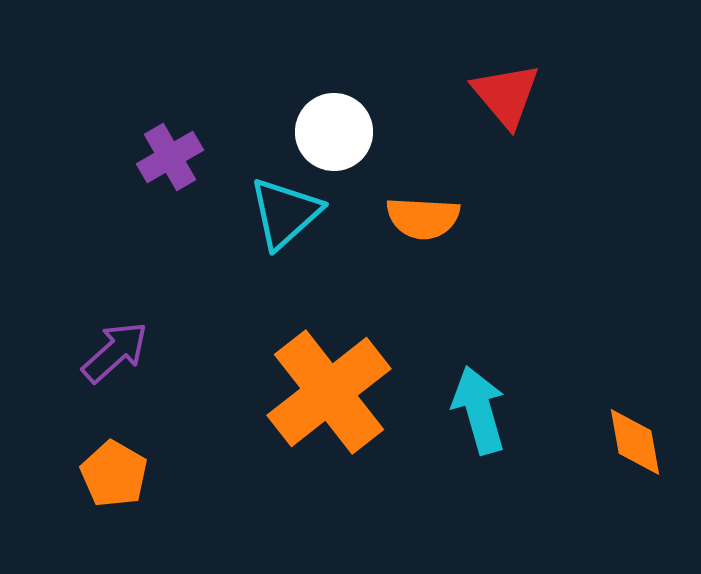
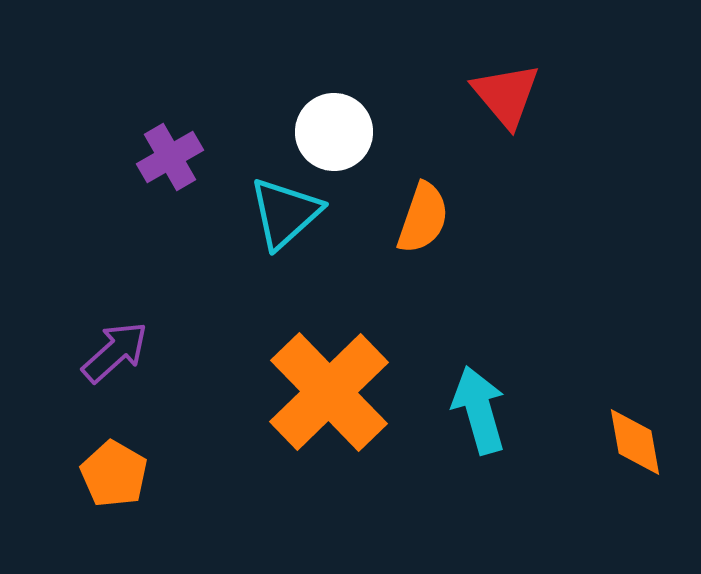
orange semicircle: rotated 74 degrees counterclockwise
orange cross: rotated 6 degrees counterclockwise
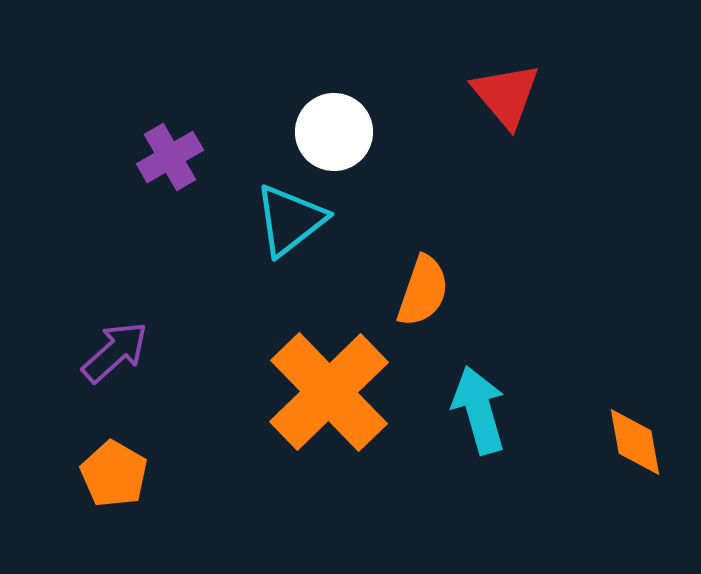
cyan triangle: moved 5 px right, 7 px down; rotated 4 degrees clockwise
orange semicircle: moved 73 px down
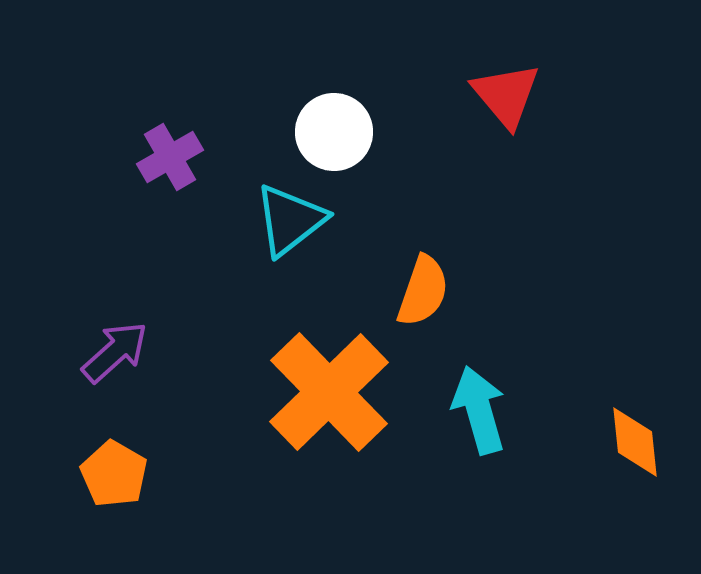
orange diamond: rotated 4 degrees clockwise
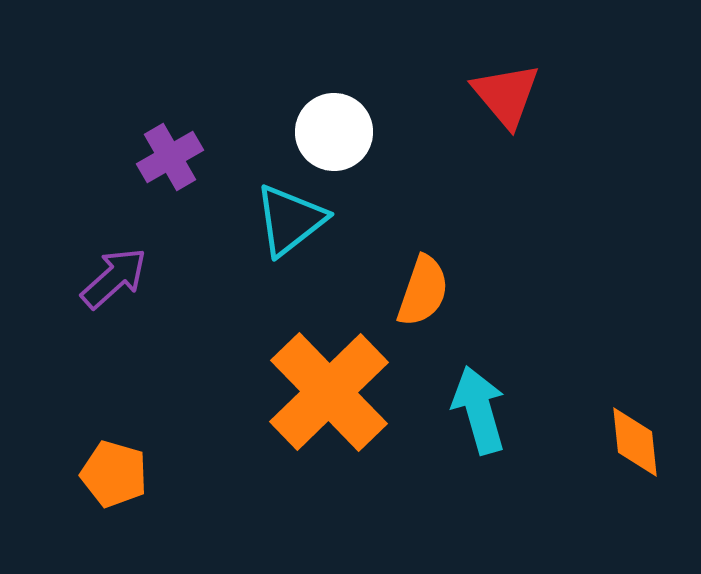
purple arrow: moved 1 px left, 74 px up
orange pentagon: rotated 14 degrees counterclockwise
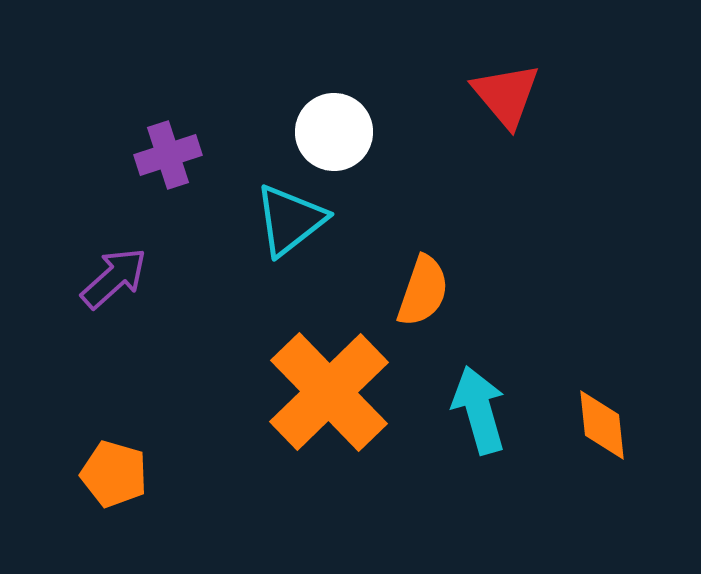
purple cross: moved 2 px left, 2 px up; rotated 12 degrees clockwise
orange diamond: moved 33 px left, 17 px up
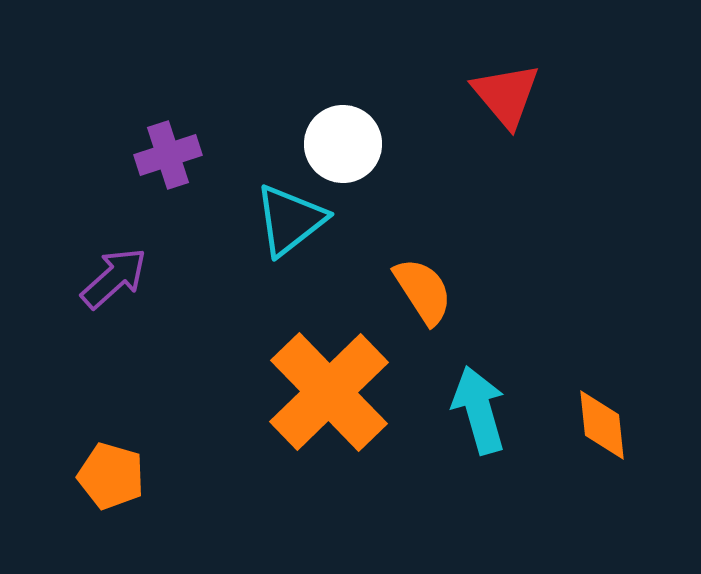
white circle: moved 9 px right, 12 px down
orange semicircle: rotated 52 degrees counterclockwise
orange pentagon: moved 3 px left, 2 px down
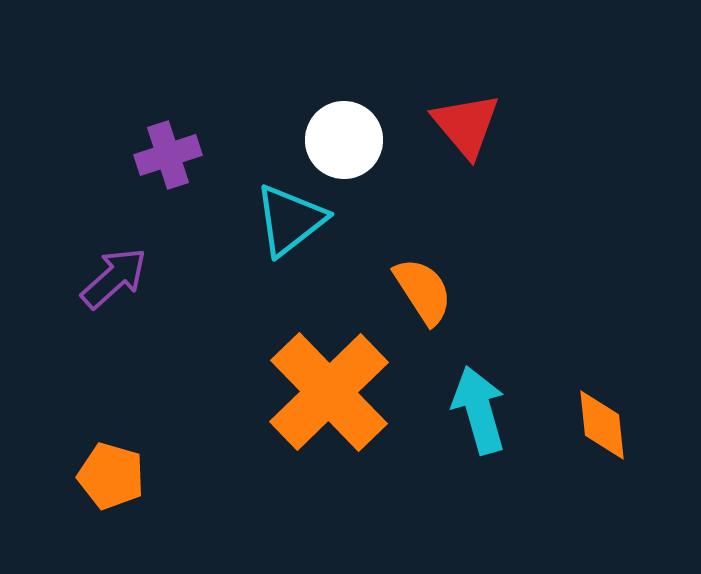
red triangle: moved 40 px left, 30 px down
white circle: moved 1 px right, 4 px up
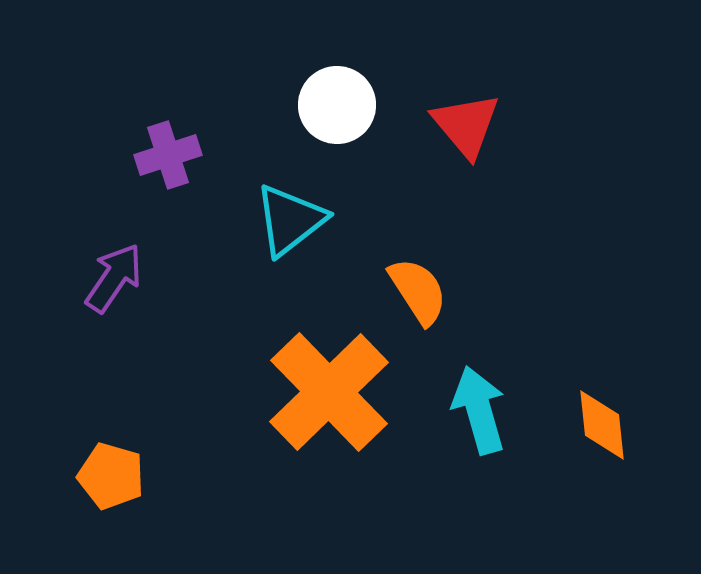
white circle: moved 7 px left, 35 px up
purple arrow: rotated 14 degrees counterclockwise
orange semicircle: moved 5 px left
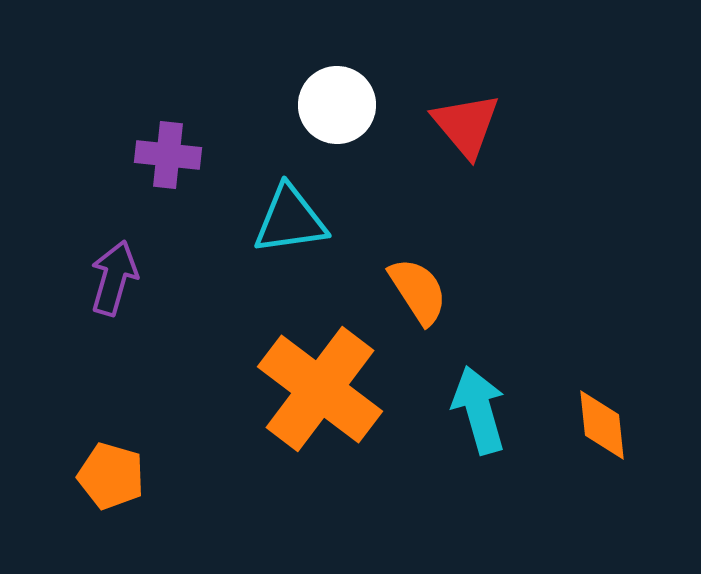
purple cross: rotated 24 degrees clockwise
cyan triangle: rotated 30 degrees clockwise
purple arrow: rotated 18 degrees counterclockwise
orange cross: moved 9 px left, 3 px up; rotated 9 degrees counterclockwise
